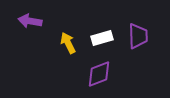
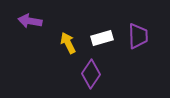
purple diamond: moved 8 px left; rotated 36 degrees counterclockwise
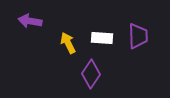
white rectangle: rotated 20 degrees clockwise
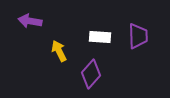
white rectangle: moved 2 px left, 1 px up
yellow arrow: moved 9 px left, 8 px down
purple diamond: rotated 8 degrees clockwise
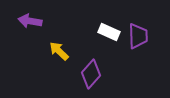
white rectangle: moved 9 px right, 5 px up; rotated 20 degrees clockwise
yellow arrow: rotated 20 degrees counterclockwise
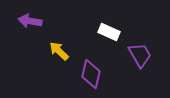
purple trapezoid: moved 2 px right, 19 px down; rotated 28 degrees counterclockwise
purple diamond: rotated 28 degrees counterclockwise
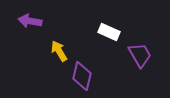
yellow arrow: rotated 15 degrees clockwise
purple diamond: moved 9 px left, 2 px down
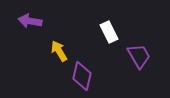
white rectangle: rotated 40 degrees clockwise
purple trapezoid: moved 1 px left, 1 px down
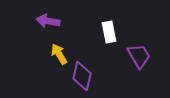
purple arrow: moved 18 px right
white rectangle: rotated 15 degrees clockwise
yellow arrow: moved 3 px down
